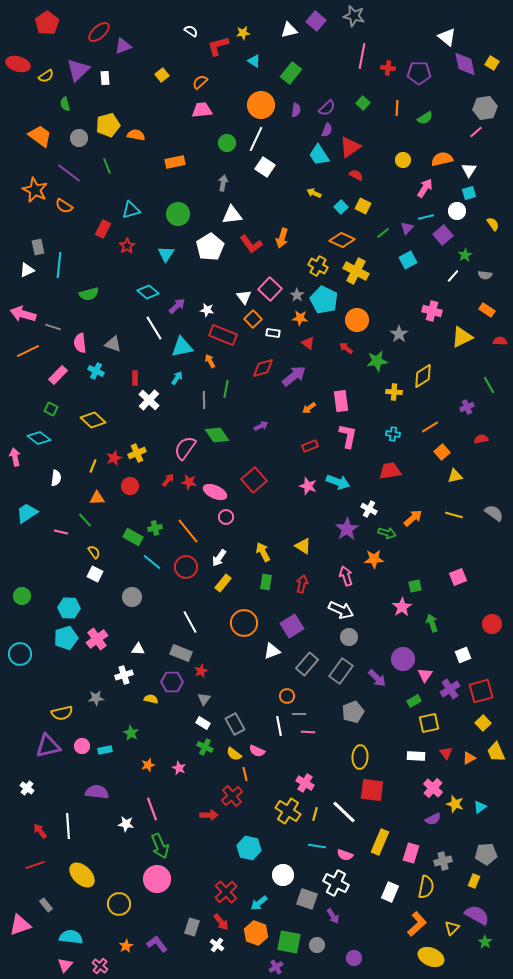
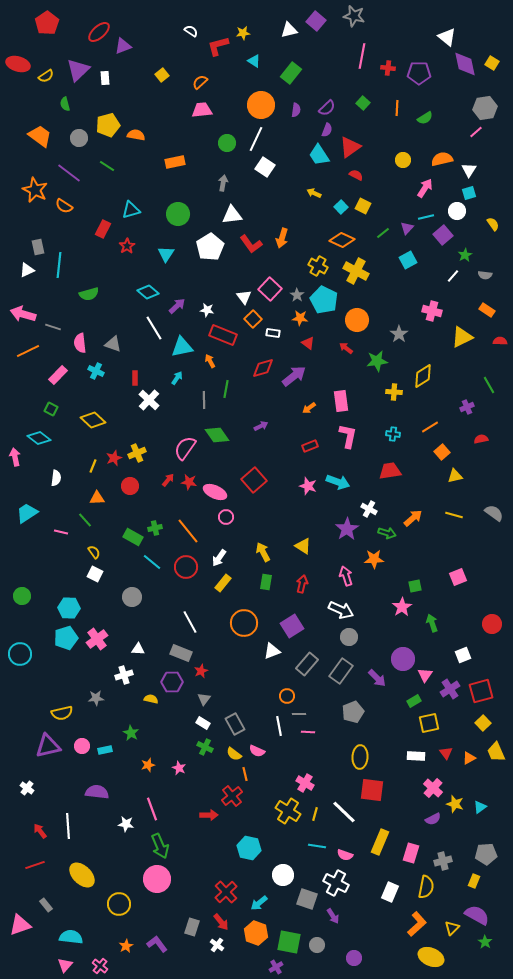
green line at (107, 166): rotated 35 degrees counterclockwise
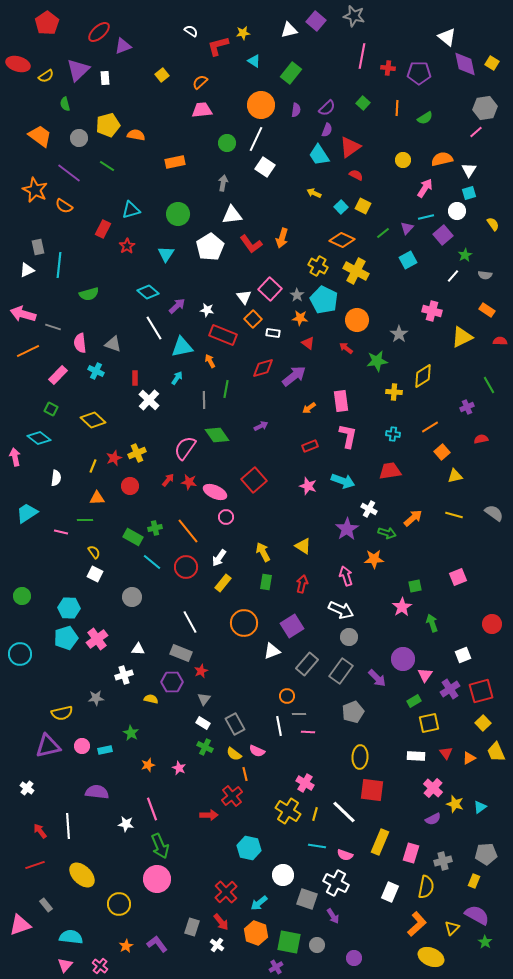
cyan arrow at (338, 482): moved 5 px right, 1 px up
green line at (85, 520): rotated 49 degrees counterclockwise
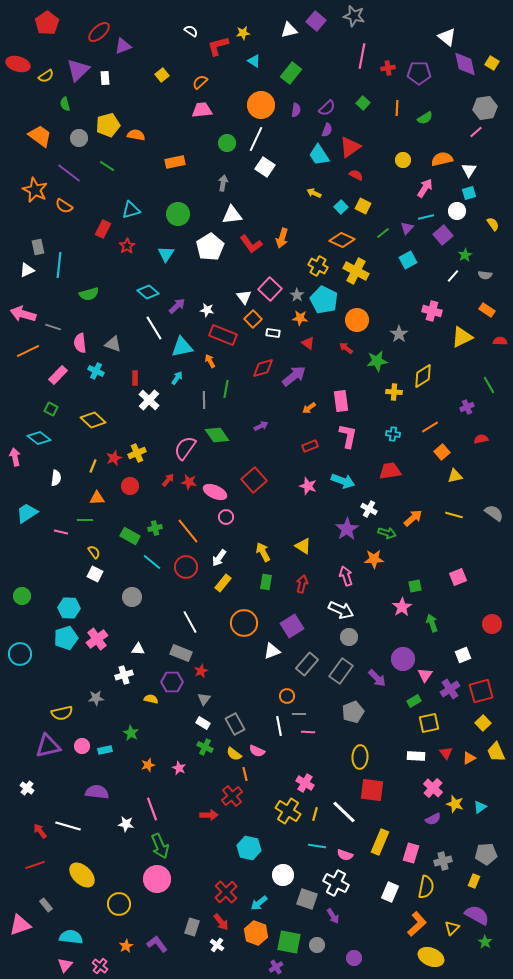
red cross at (388, 68): rotated 16 degrees counterclockwise
green rectangle at (133, 537): moved 3 px left, 1 px up
white line at (68, 826): rotated 70 degrees counterclockwise
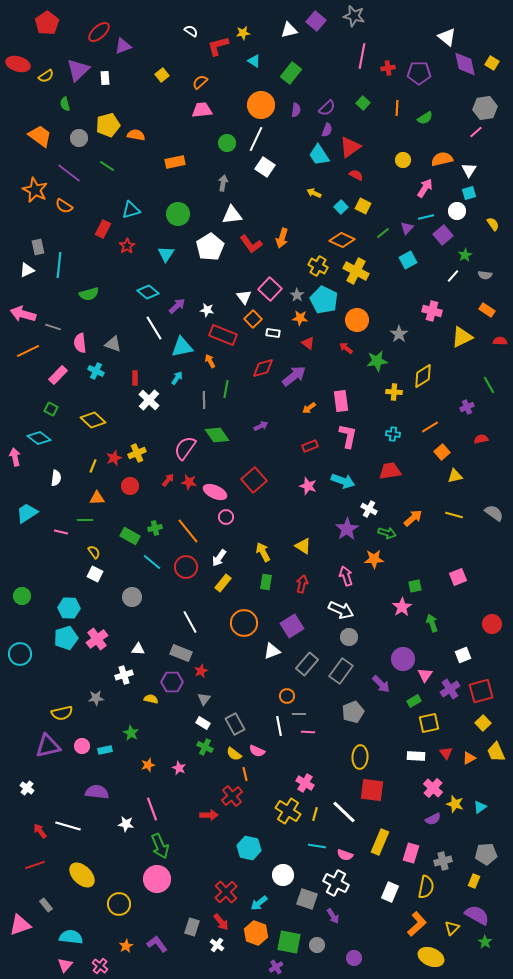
purple arrow at (377, 678): moved 4 px right, 6 px down
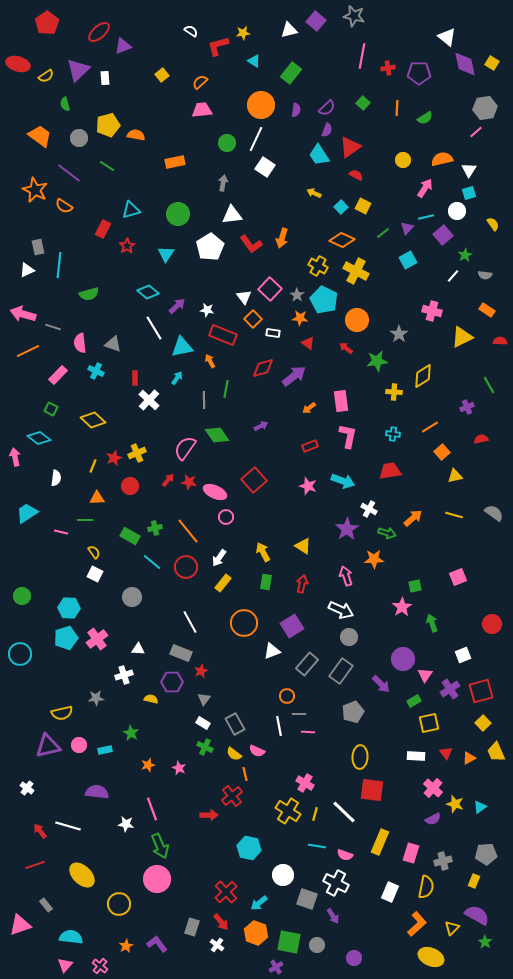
pink circle at (82, 746): moved 3 px left, 1 px up
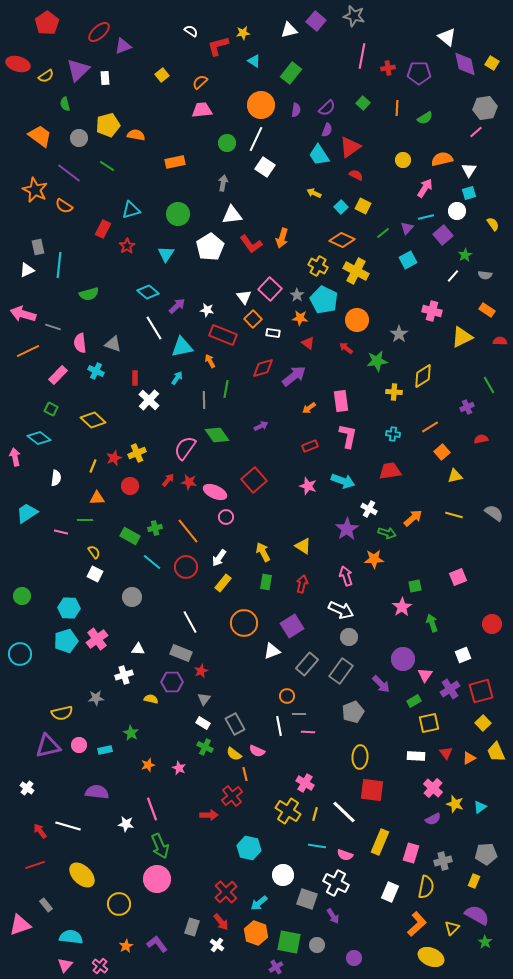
cyan pentagon at (66, 638): moved 3 px down
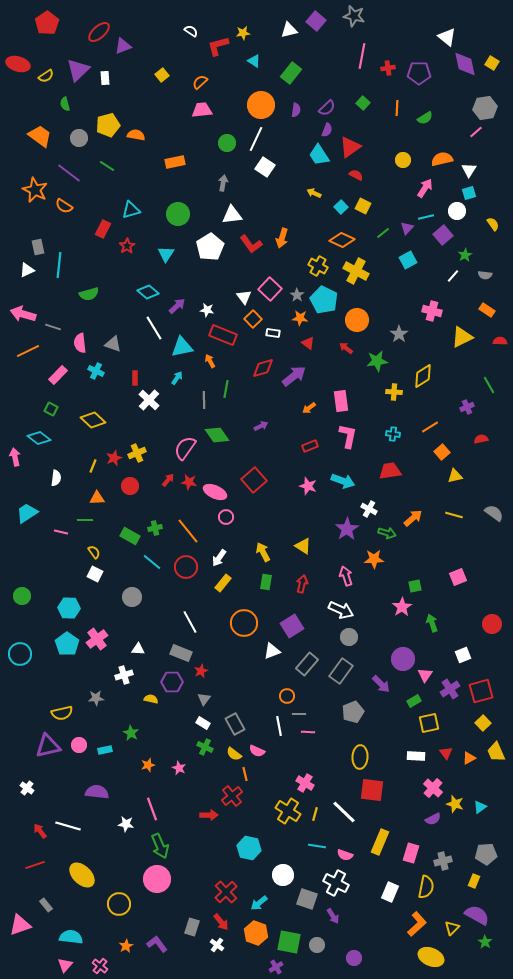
cyan pentagon at (66, 641): moved 1 px right, 3 px down; rotated 20 degrees counterclockwise
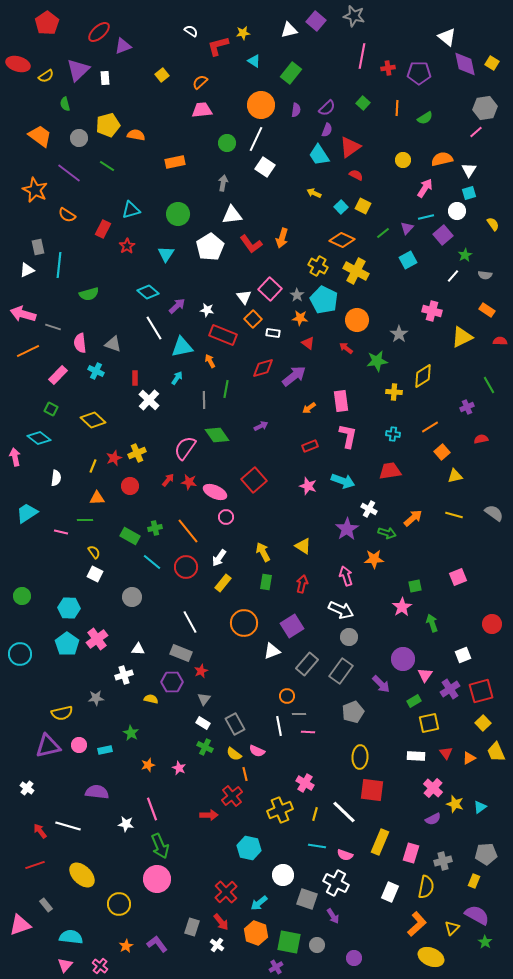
orange semicircle at (64, 206): moved 3 px right, 9 px down
yellow cross at (288, 811): moved 8 px left, 1 px up; rotated 35 degrees clockwise
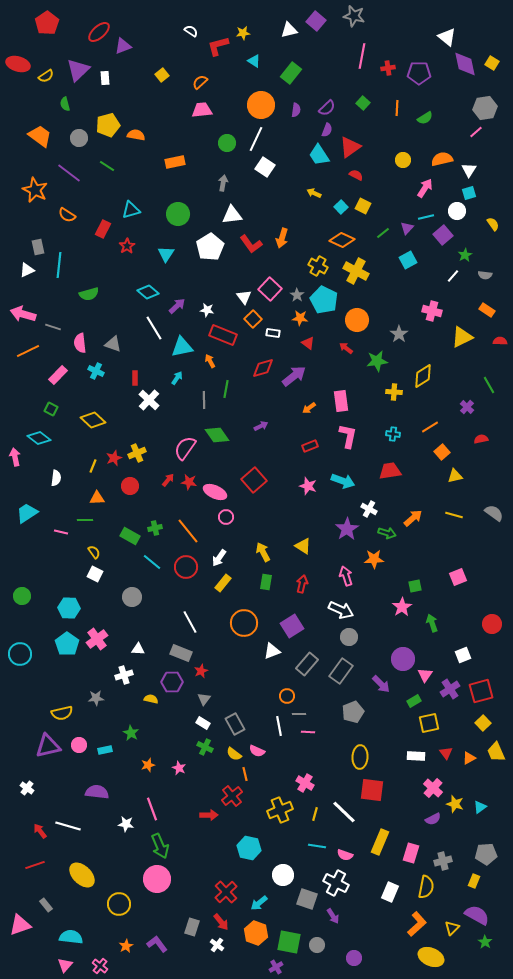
purple cross at (467, 407): rotated 24 degrees counterclockwise
